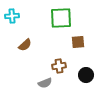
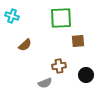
cyan cross: rotated 24 degrees clockwise
brown square: moved 1 px up
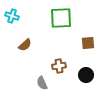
brown square: moved 10 px right, 2 px down
gray semicircle: moved 3 px left; rotated 88 degrees clockwise
